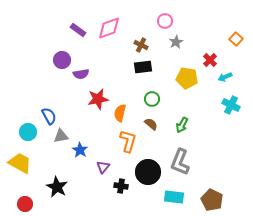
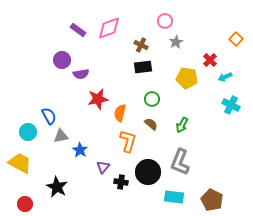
black cross: moved 4 px up
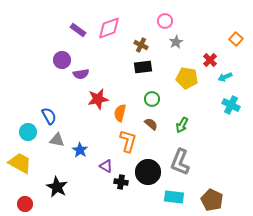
gray triangle: moved 4 px left, 4 px down; rotated 21 degrees clockwise
purple triangle: moved 3 px right, 1 px up; rotated 40 degrees counterclockwise
